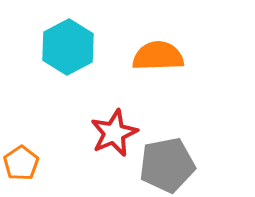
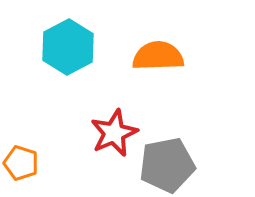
orange pentagon: rotated 20 degrees counterclockwise
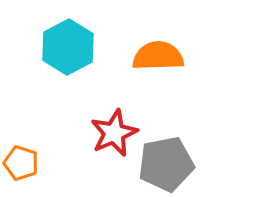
gray pentagon: moved 1 px left, 1 px up
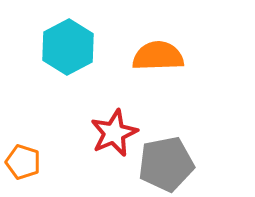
orange pentagon: moved 2 px right, 1 px up
